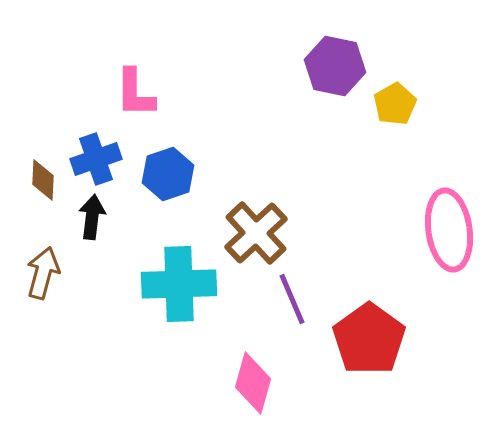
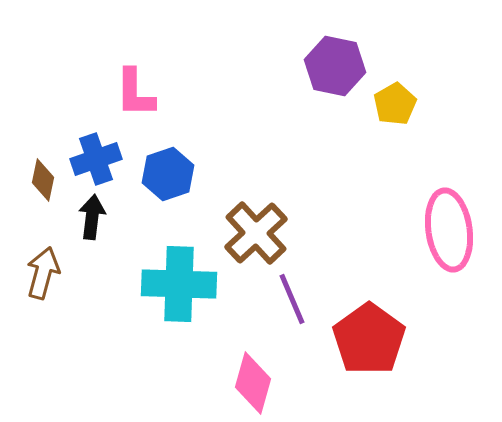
brown diamond: rotated 9 degrees clockwise
cyan cross: rotated 4 degrees clockwise
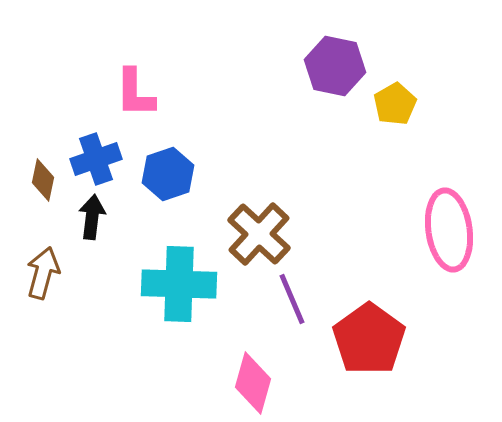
brown cross: moved 3 px right, 1 px down; rotated 4 degrees counterclockwise
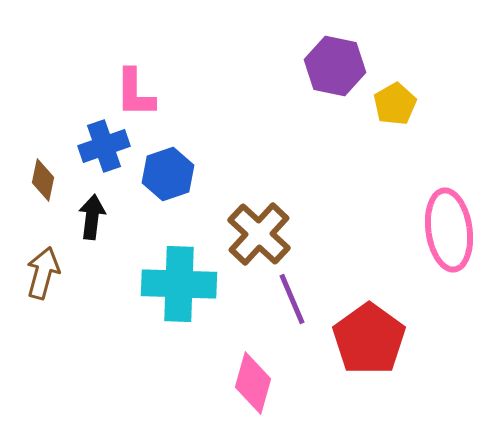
blue cross: moved 8 px right, 13 px up
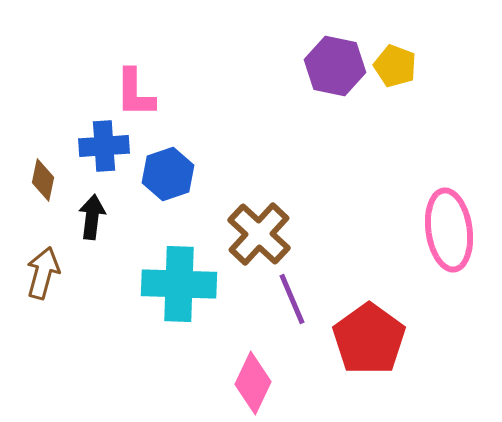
yellow pentagon: moved 38 px up; rotated 21 degrees counterclockwise
blue cross: rotated 15 degrees clockwise
pink diamond: rotated 10 degrees clockwise
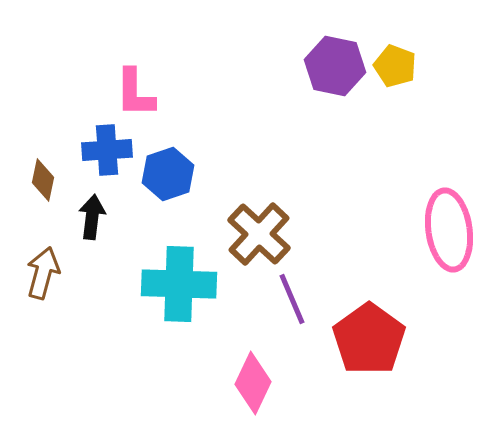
blue cross: moved 3 px right, 4 px down
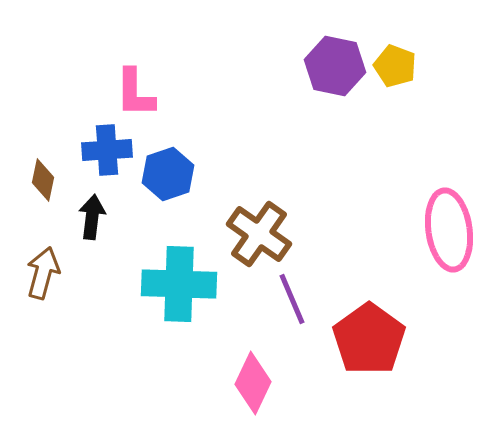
brown cross: rotated 8 degrees counterclockwise
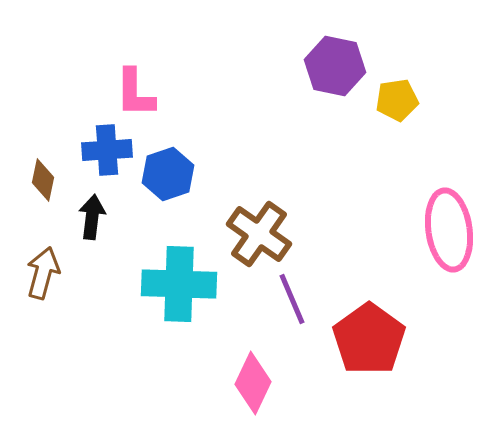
yellow pentagon: moved 2 px right, 34 px down; rotated 30 degrees counterclockwise
